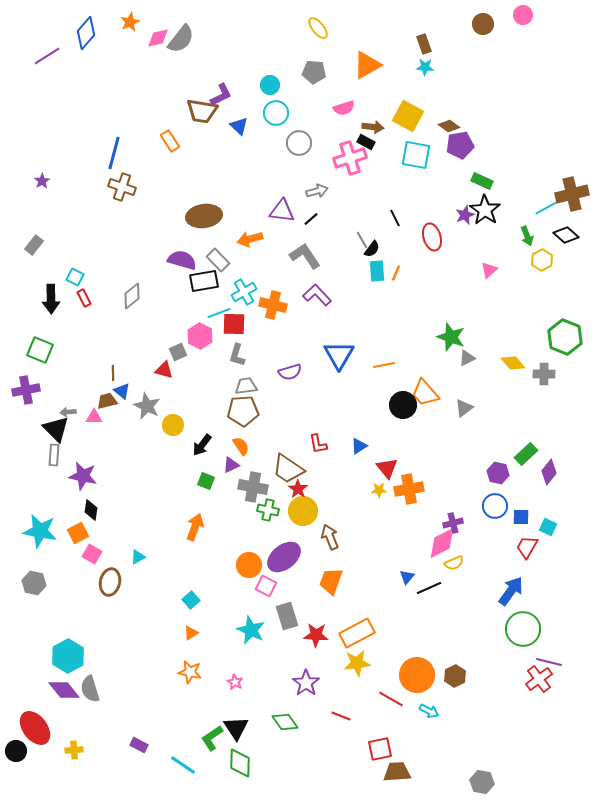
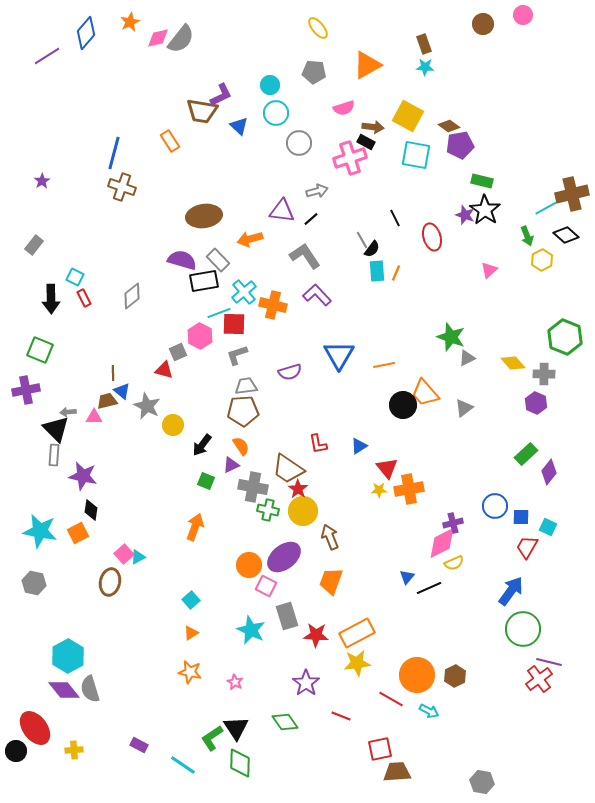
green rectangle at (482, 181): rotated 10 degrees counterclockwise
purple star at (465, 215): rotated 30 degrees counterclockwise
cyan cross at (244, 292): rotated 10 degrees counterclockwise
gray L-shape at (237, 355): rotated 55 degrees clockwise
purple hexagon at (498, 473): moved 38 px right, 70 px up; rotated 10 degrees clockwise
pink square at (92, 554): moved 32 px right; rotated 18 degrees clockwise
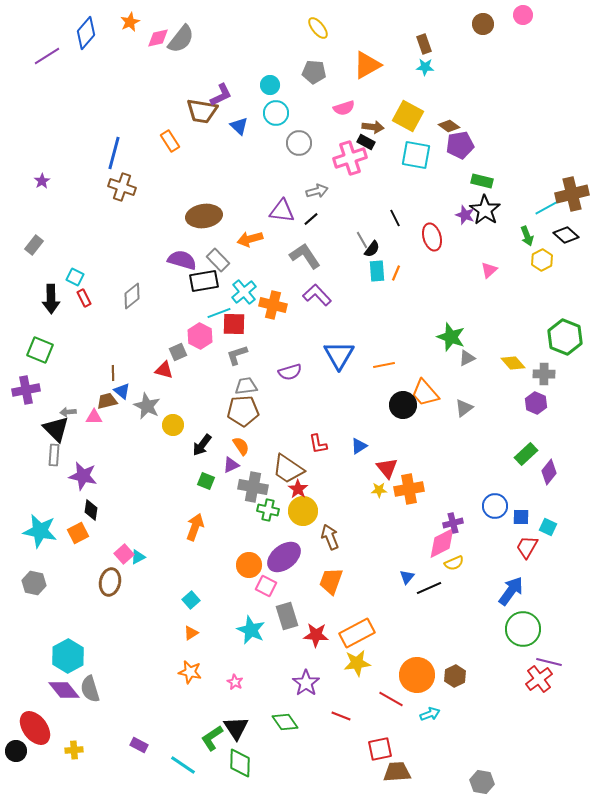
cyan arrow at (429, 711): moved 1 px right, 3 px down; rotated 48 degrees counterclockwise
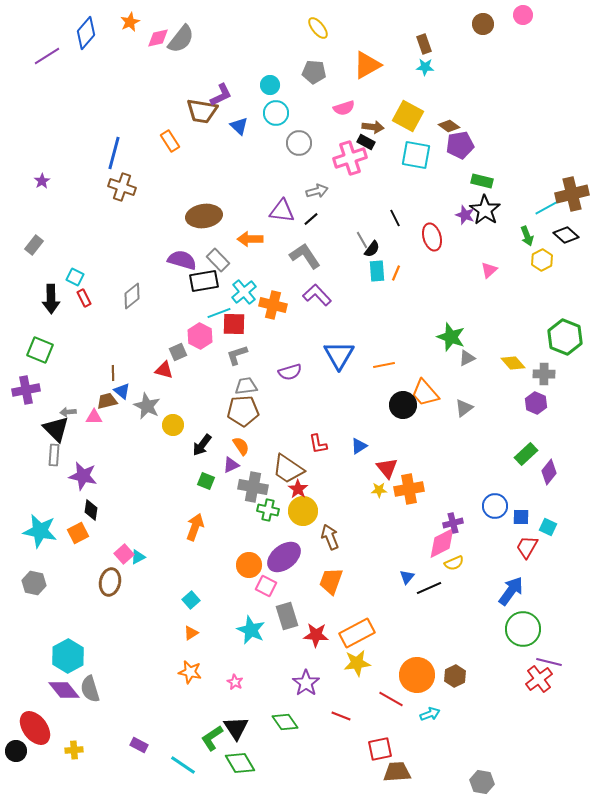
orange arrow at (250, 239): rotated 15 degrees clockwise
green diamond at (240, 763): rotated 32 degrees counterclockwise
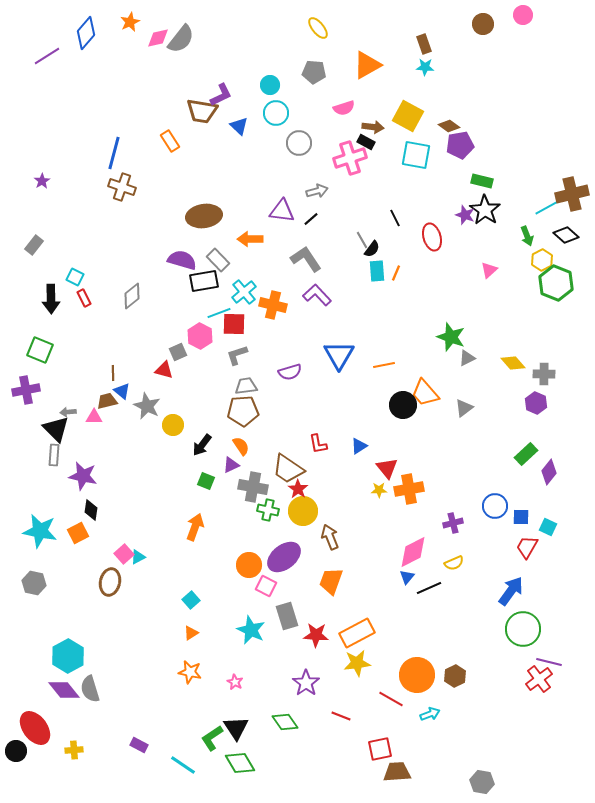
gray L-shape at (305, 256): moved 1 px right, 3 px down
green hexagon at (565, 337): moved 9 px left, 54 px up
pink diamond at (442, 543): moved 29 px left, 9 px down
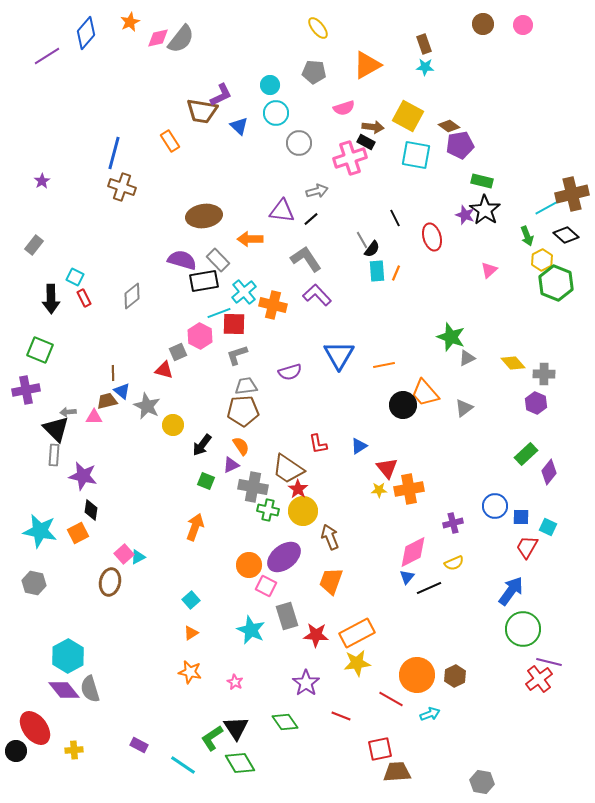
pink circle at (523, 15): moved 10 px down
